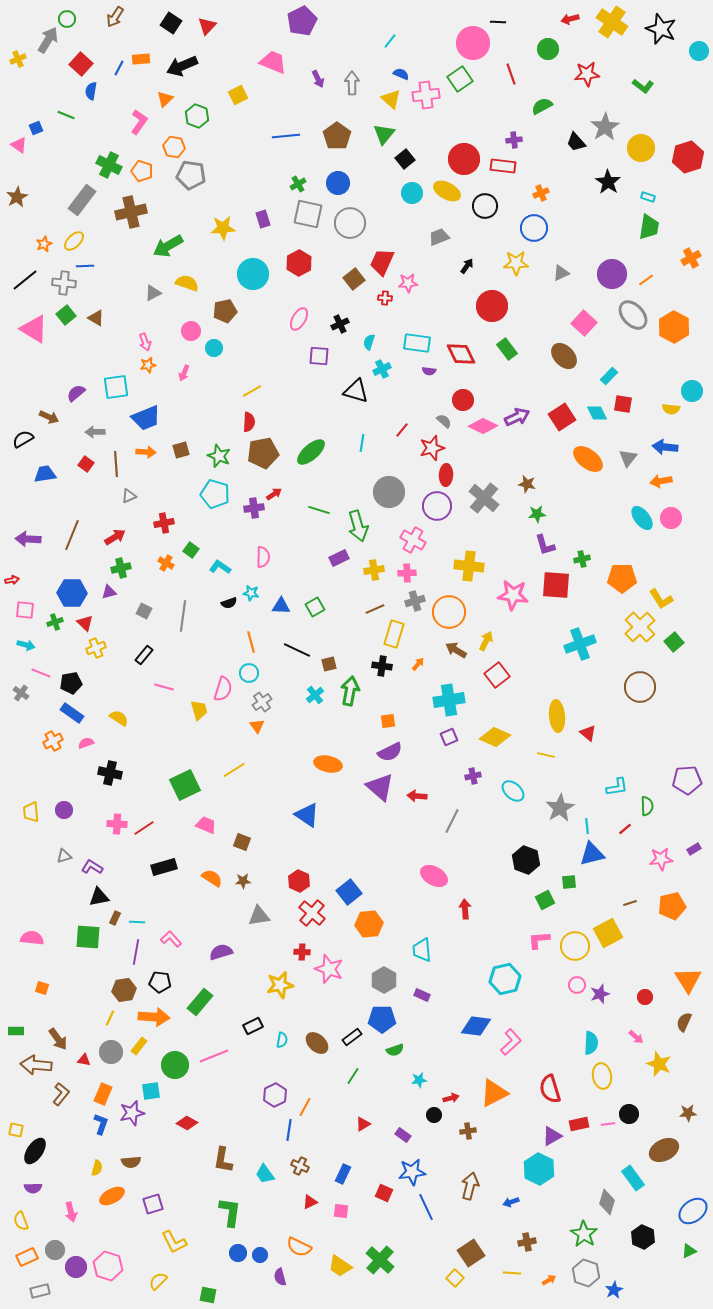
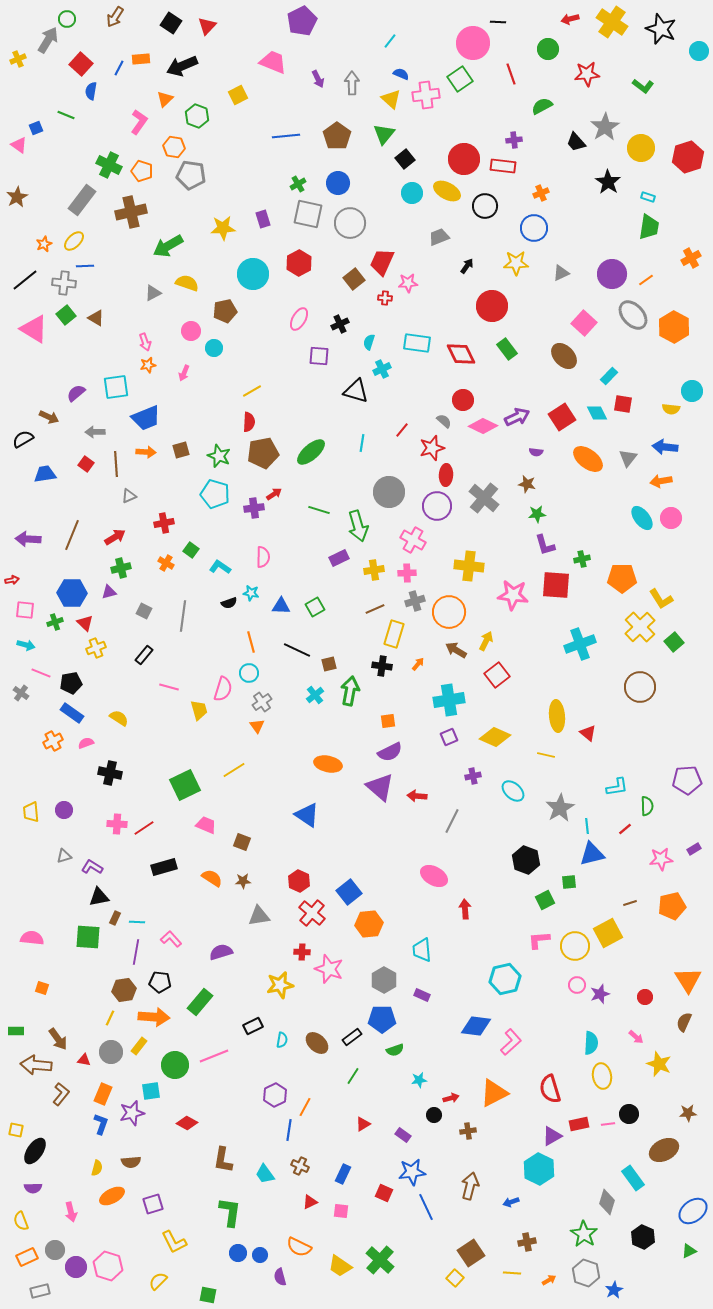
purple semicircle at (429, 371): moved 107 px right, 81 px down
pink line at (164, 687): moved 5 px right
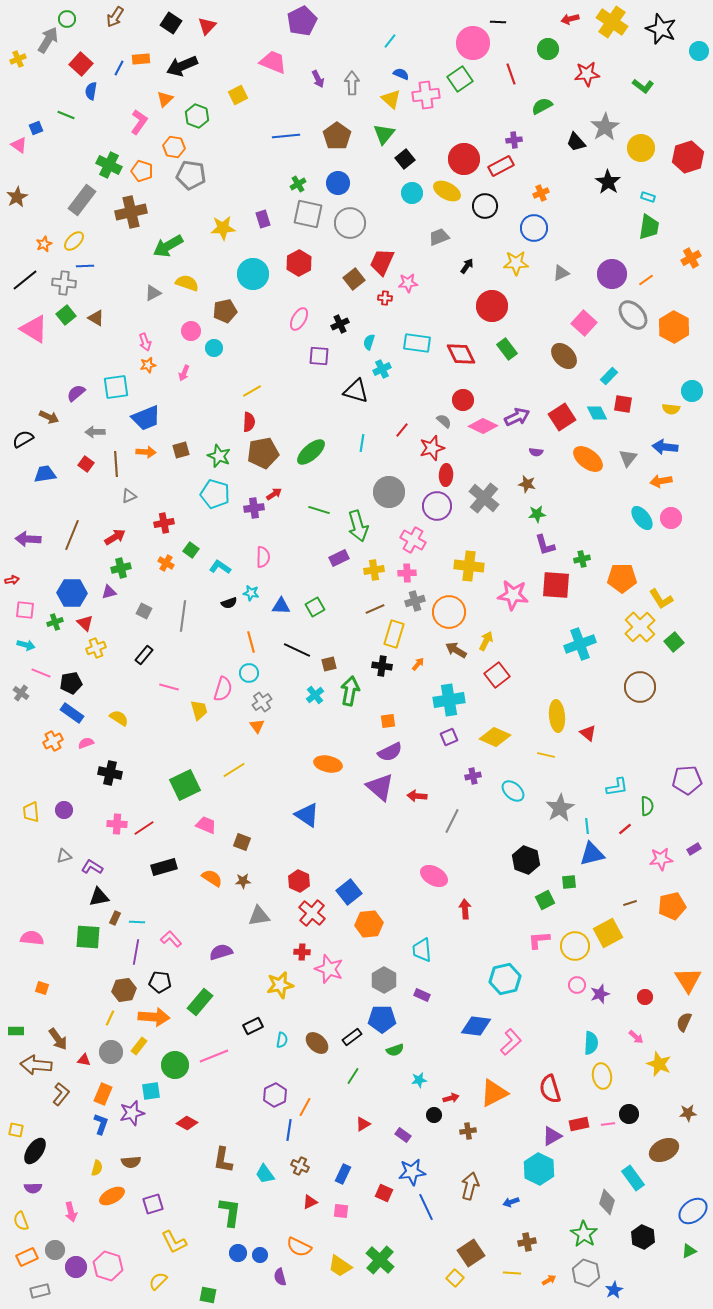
red rectangle at (503, 166): moved 2 px left; rotated 35 degrees counterclockwise
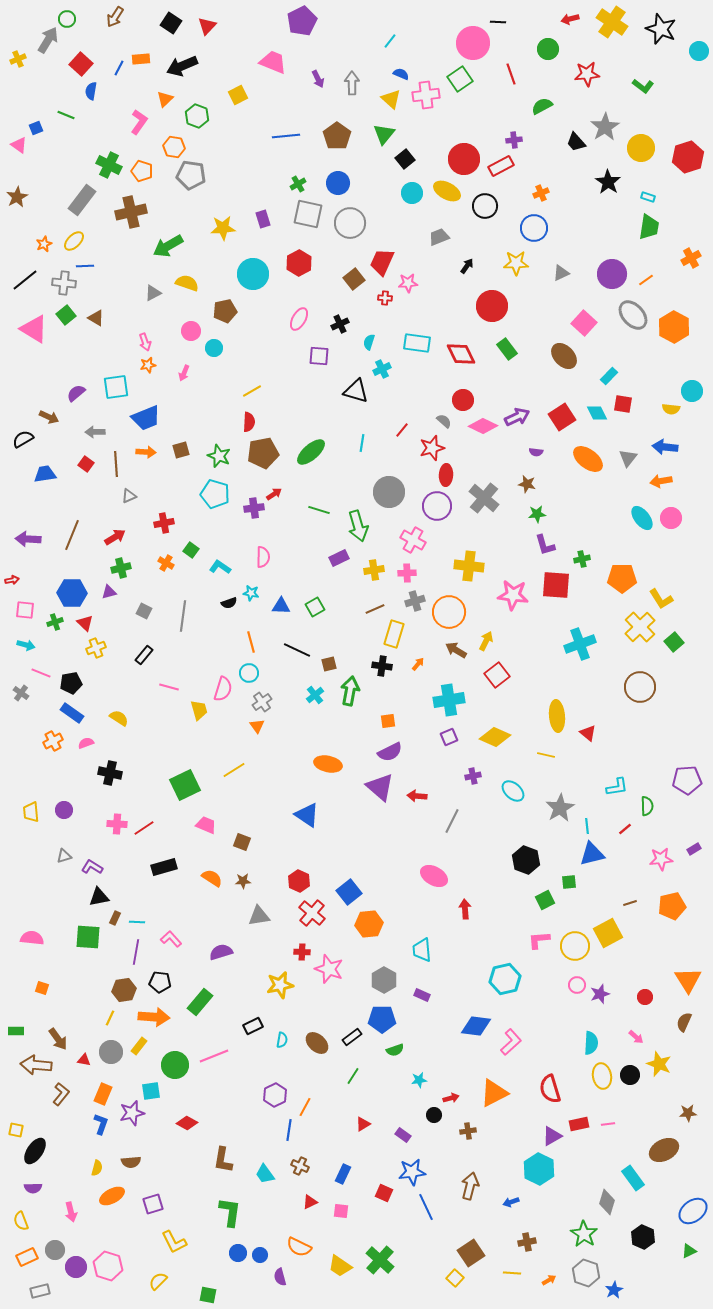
black circle at (629, 1114): moved 1 px right, 39 px up
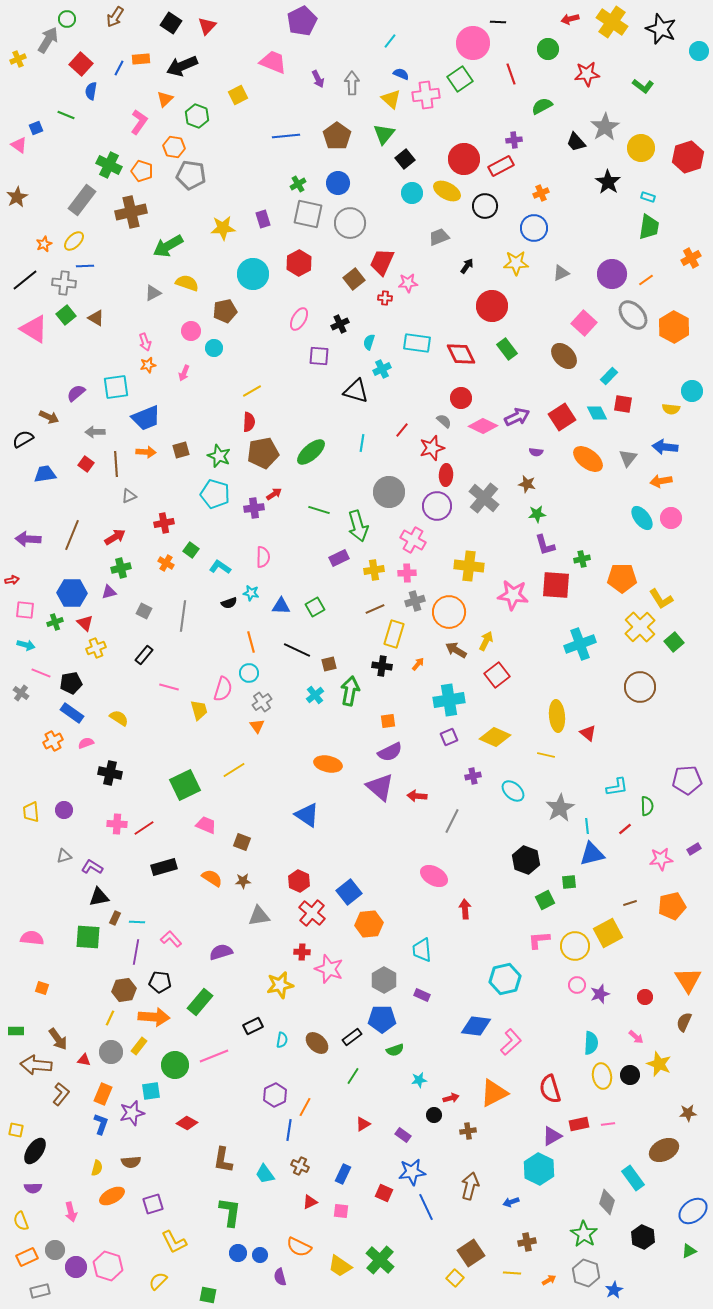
red circle at (463, 400): moved 2 px left, 2 px up
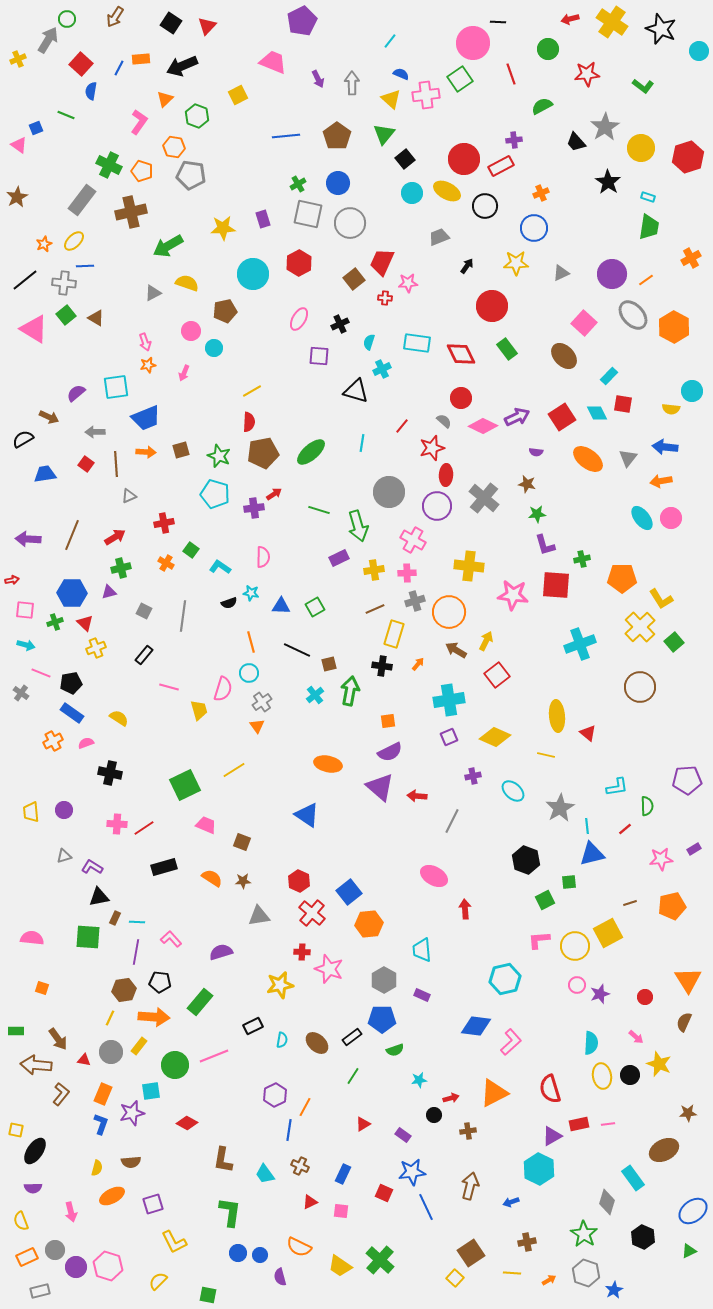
red line at (402, 430): moved 4 px up
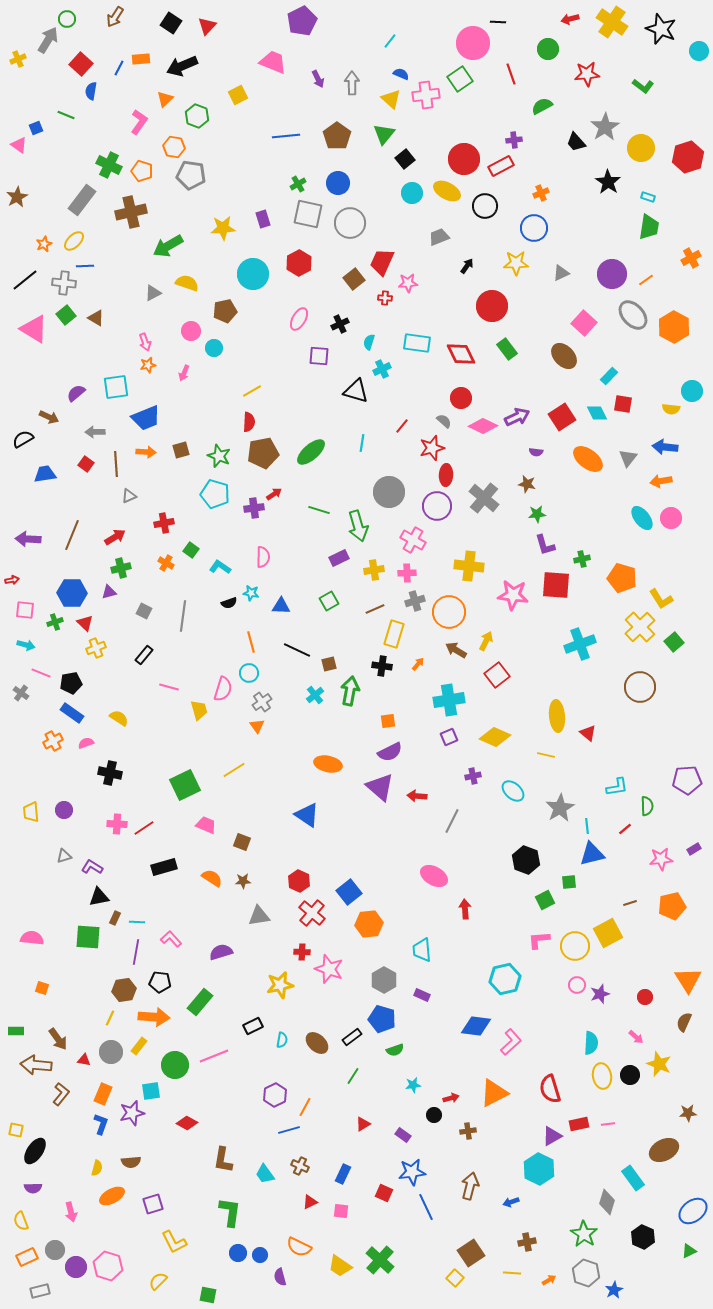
orange pentagon at (622, 578): rotated 16 degrees clockwise
green square at (315, 607): moved 14 px right, 6 px up
blue pentagon at (382, 1019): rotated 16 degrees clockwise
cyan star at (419, 1080): moved 6 px left, 5 px down
blue line at (289, 1130): rotated 65 degrees clockwise
